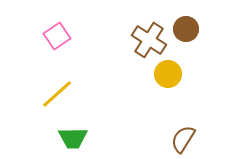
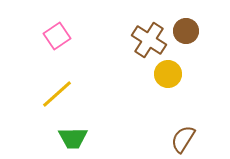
brown circle: moved 2 px down
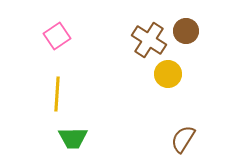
yellow line: rotated 44 degrees counterclockwise
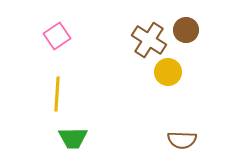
brown circle: moved 1 px up
yellow circle: moved 2 px up
brown semicircle: moved 1 px left, 1 px down; rotated 120 degrees counterclockwise
